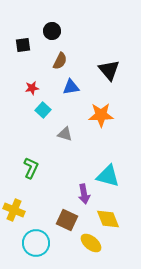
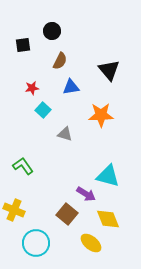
green L-shape: moved 8 px left, 2 px up; rotated 60 degrees counterclockwise
purple arrow: moved 2 px right; rotated 48 degrees counterclockwise
brown square: moved 6 px up; rotated 15 degrees clockwise
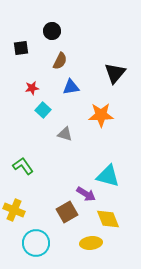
black square: moved 2 px left, 3 px down
black triangle: moved 6 px right, 3 px down; rotated 20 degrees clockwise
brown square: moved 2 px up; rotated 20 degrees clockwise
yellow ellipse: rotated 45 degrees counterclockwise
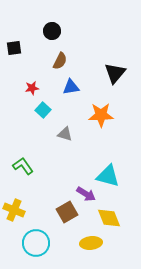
black square: moved 7 px left
yellow diamond: moved 1 px right, 1 px up
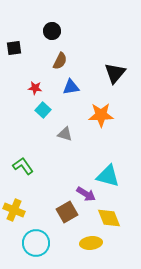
red star: moved 3 px right; rotated 16 degrees clockwise
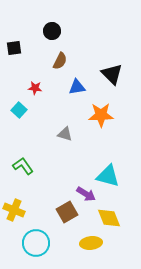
black triangle: moved 3 px left, 1 px down; rotated 25 degrees counterclockwise
blue triangle: moved 6 px right
cyan square: moved 24 px left
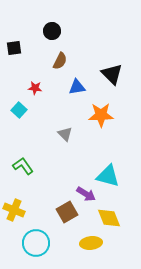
gray triangle: rotated 28 degrees clockwise
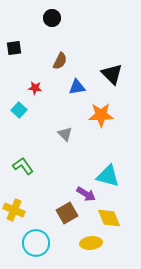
black circle: moved 13 px up
brown square: moved 1 px down
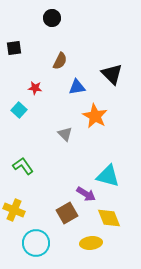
orange star: moved 6 px left, 1 px down; rotated 30 degrees clockwise
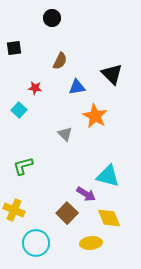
green L-shape: rotated 70 degrees counterclockwise
brown square: rotated 15 degrees counterclockwise
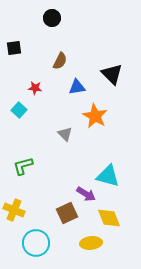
brown square: rotated 20 degrees clockwise
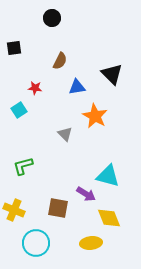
cyan square: rotated 14 degrees clockwise
brown square: moved 9 px left, 5 px up; rotated 35 degrees clockwise
